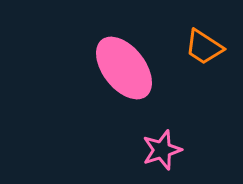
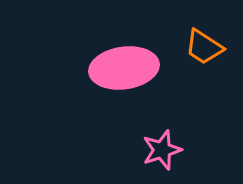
pink ellipse: rotated 60 degrees counterclockwise
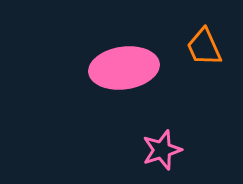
orange trapezoid: rotated 33 degrees clockwise
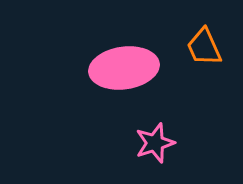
pink star: moved 7 px left, 7 px up
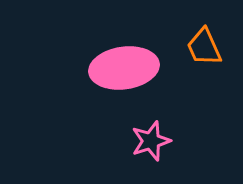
pink star: moved 4 px left, 2 px up
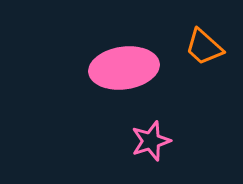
orange trapezoid: rotated 24 degrees counterclockwise
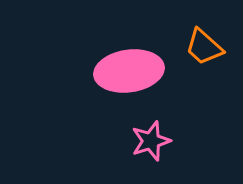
pink ellipse: moved 5 px right, 3 px down
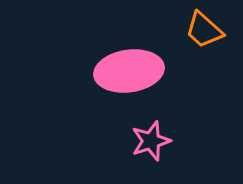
orange trapezoid: moved 17 px up
